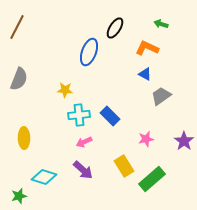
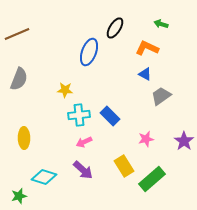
brown line: moved 7 px down; rotated 40 degrees clockwise
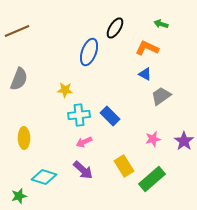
brown line: moved 3 px up
pink star: moved 7 px right
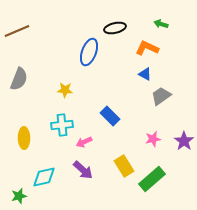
black ellipse: rotated 45 degrees clockwise
cyan cross: moved 17 px left, 10 px down
cyan diamond: rotated 30 degrees counterclockwise
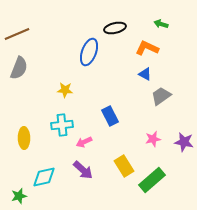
brown line: moved 3 px down
gray semicircle: moved 11 px up
blue rectangle: rotated 18 degrees clockwise
purple star: moved 1 px down; rotated 24 degrees counterclockwise
green rectangle: moved 1 px down
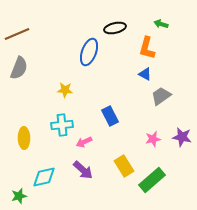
orange L-shape: rotated 100 degrees counterclockwise
purple star: moved 2 px left, 5 px up
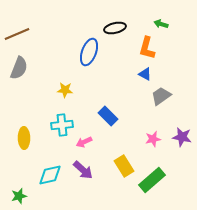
blue rectangle: moved 2 px left; rotated 18 degrees counterclockwise
cyan diamond: moved 6 px right, 2 px up
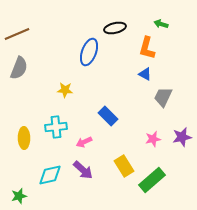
gray trapezoid: moved 2 px right, 1 px down; rotated 30 degrees counterclockwise
cyan cross: moved 6 px left, 2 px down
purple star: rotated 24 degrees counterclockwise
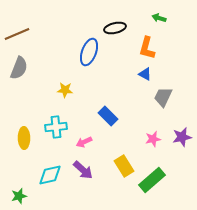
green arrow: moved 2 px left, 6 px up
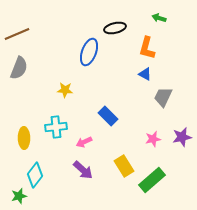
cyan diamond: moved 15 px left; rotated 40 degrees counterclockwise
